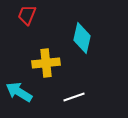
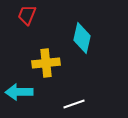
cyan arrow: rotated 32 degrees counterclockwise
white line: moved 7 px down
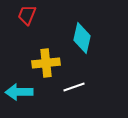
white line: moved 17 px up
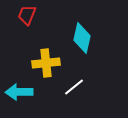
white line: rotated 20 degrees counterclockwise
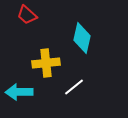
red trapezoid: rotated 70 degrees counterclockwise
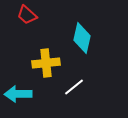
cyan arrow: moved 1 px left, 2 px down
